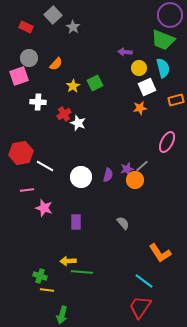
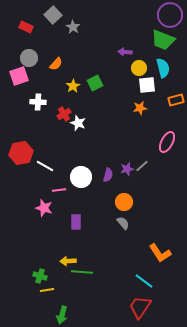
white square: moved 2 px up; rotated 18 degrees clockwise
orange circle: moved 11 px left, 22 px down
pink line: moved 32 px right
yellow line: rotated 16 degrees counterclockwise
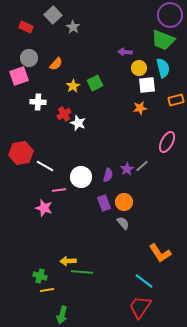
purple star: rotated 16 degrees counterclockwise
purple rectangle: moved 28 px right, 19 px up; rotated 21 degrees counterclockwise
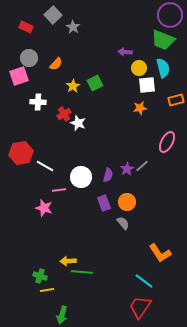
orange circle: moved 3 px right
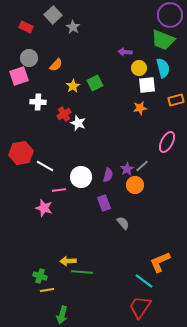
orange semicircle: moved 1 px down
orange circle: moved 8 px right, 17 px up
orange L-shape: moved 9 px down; rotated 100 degrees clockwise
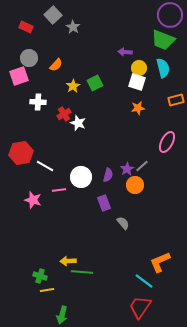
white square: moved 10 px left, 3 px up; rotated 24 degrees clockwise
orange star: moved 2 px left
pink star: moved 11 px left, 8 px up
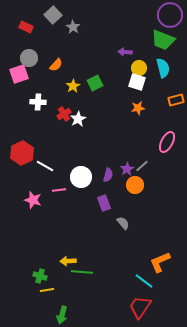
pink square: moved 2 px up
white star: moved 4 px up; rotated 21 degrees clockwise
red hexagon: moved 1 px right; rotated 15 degrees counterclockwise
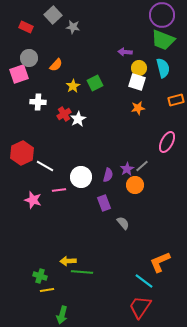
purple circle: moved 8 px left
gray star: rotated 24 degrees counterclockwise
